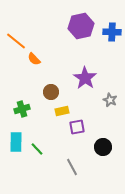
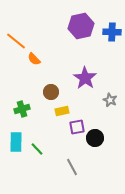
black circle: moved 8 px left, 9 px up
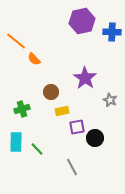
purple hexagon: moved 1 px right, 5 px up
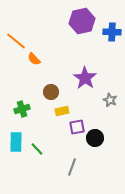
gray line: rotated 48 degrees clockwise
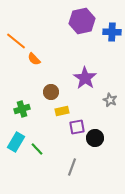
cyan rectangle: rotated 30 degrees clockwise
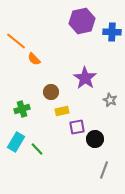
black circle: moved 1 px down
gray line: moved 32 px right, 3 px down
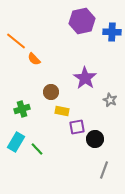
yellow rectangle: rotated 24 degrees clockwise
